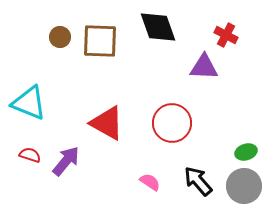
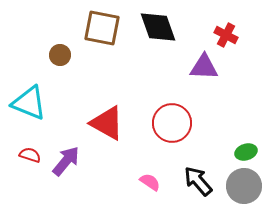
brown circle: moved 18 px down
brown square: moved 2 px right, 13 px up; rotated 9 degrees clockwise
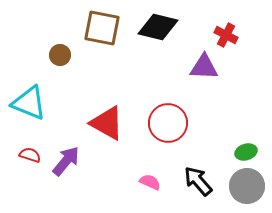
black diamond: rotated 57 degrees counterclockwise
red circle: moved 4 px left
pink semicircle: rotated 10 degrees counterclockwise
gray circle: moved 3 px right
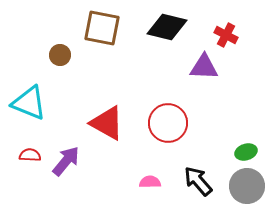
black diamond: moved 9 px right
red semicircle: rotated 15 degrees counterclockwise
pink semicircle: rotated 25 degrees counterclockwise
